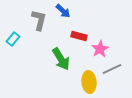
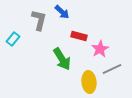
blue arrow: moved 1 px left, 1 px down
green arrow: moved 1 px right
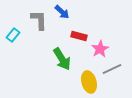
gray L-shape: rotated 15 degrees counterclockwise
cyan rectangle: moved 4 px up
yellow ellipse: rotated 10 degrees counterclockwise
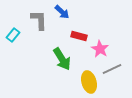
pink star: rotated 12 degrees counterclockwise
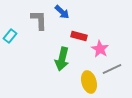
cyan rectangle: moved 3 px left, 1 px down
green arrow: rotated 45 degrees clockwise
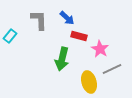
blue arrow: moved 5 px right, 6 px down
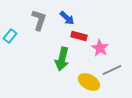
gray L-shape: rotated 20 degrees clockwise
pink star: moved 1 px up
gray line: moved 1 px down
yellow ellipse: rotated 45 degrees counterclockwise
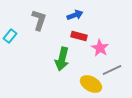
blue arrow: moved 8 px right, 3 px up; rotated 63 degrees counterclockwise
yellow ellipse: moved 2 px right, 2 px down
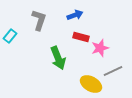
red rectangle: moved 2 px right, 1 px down
pink star: rotated 24 degrees clockwise
green arrow: moved 4 px left, 1 px up; rotated 35 degrees counterclockwise
gray line: moved 1 px right, 1 px down
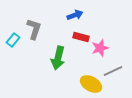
gray L-shape: moved 5 px left, 9 px down
cyan rectangle: moved 3 px right, 4 px down
green arrow: rotated 35 degrees clockwise
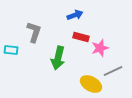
gray L-shape: moved 3 px down
cyan rectangle: moved 2 px left, 10 px down; rotated 56 degrees clockwise
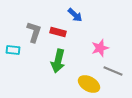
blue arrow: rotated 63 degrees clockwise
red rectangle: moved 23 px left, 5 px up
cyan rectangle: moved 2 px right
green arrow: moved 3 px down
gray line: rotated 48 degrees clockwise
yellow ellipse: moved 2 px left
